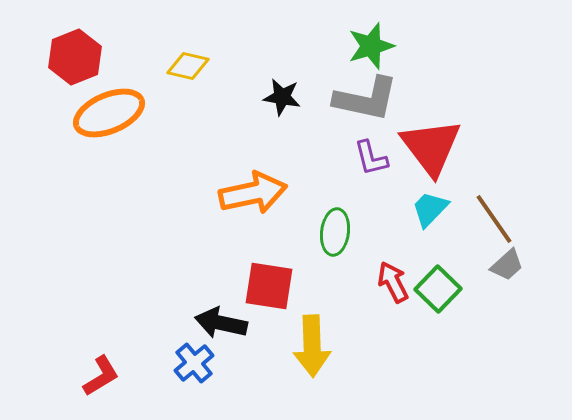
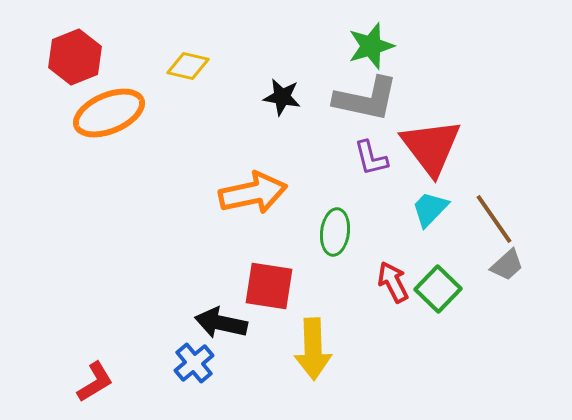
yellow arrow: moved 1 px right, 3 px down
red L-shape: moved 6 px left, 6 px down
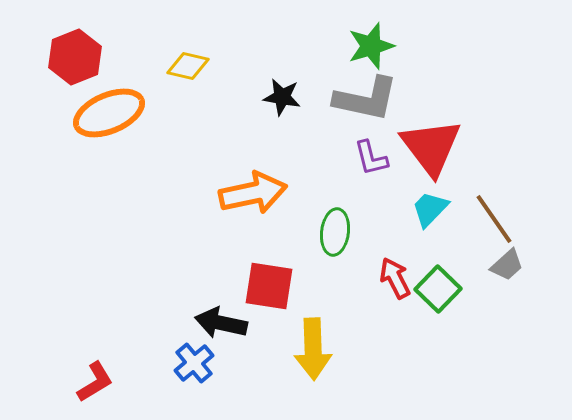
red arrow: moved 2 px right, 4 px up
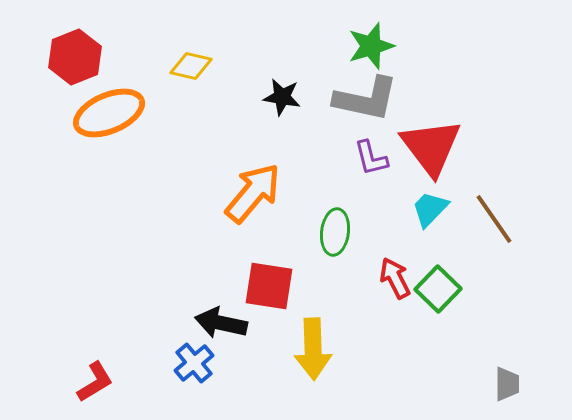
yellow diamond: moved 3 px right
orange arrow: rotated 38 degrees counterclockwise
gray trapezoid: moved 119 px down; rotated 48 degrees counterclockwise
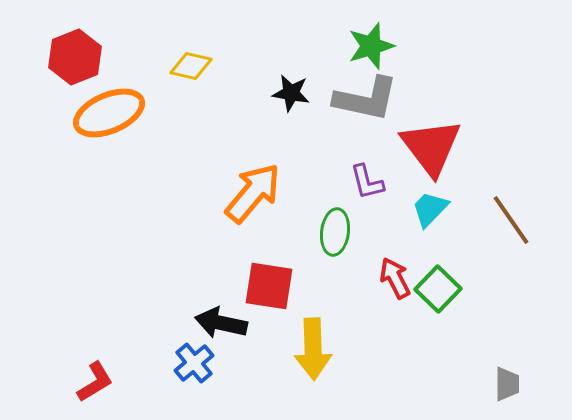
black star: moved 9 px right, 4 px up
purple L-shape: moved 4 px left, 24 px down
brown line: moved 17 px right, 1 px down
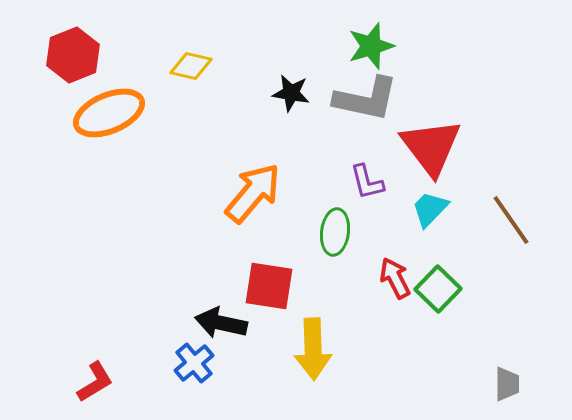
red hexagon: moved 2 px left, 2 px up
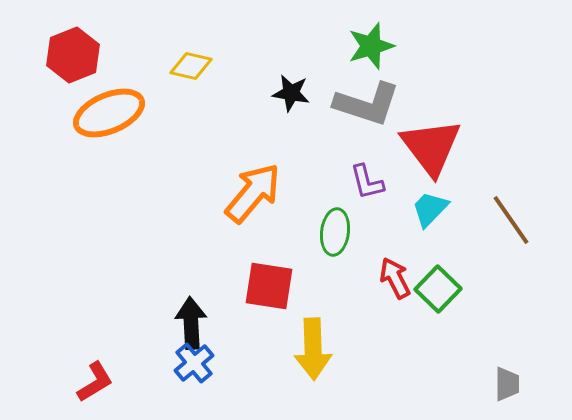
gray L-shape: moved 1 px right, 5 px down; rotated 6 degrees clockwise
black arrow: moved 30 px left; rotated 75 degrees clockwise
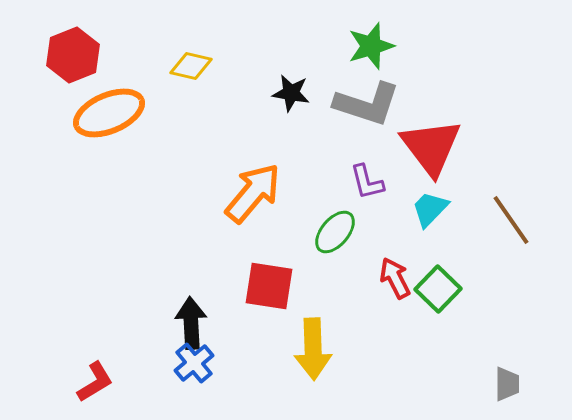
green ellipse: rotated 33 degrees clockwise
